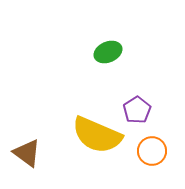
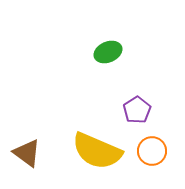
yellow semicircle: moved 16 px down
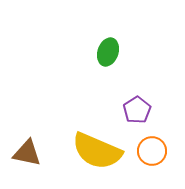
green ellipse: rotated 48 degrees counterclockwise
brown triangle: rotated 24 degrees counterclockwise
